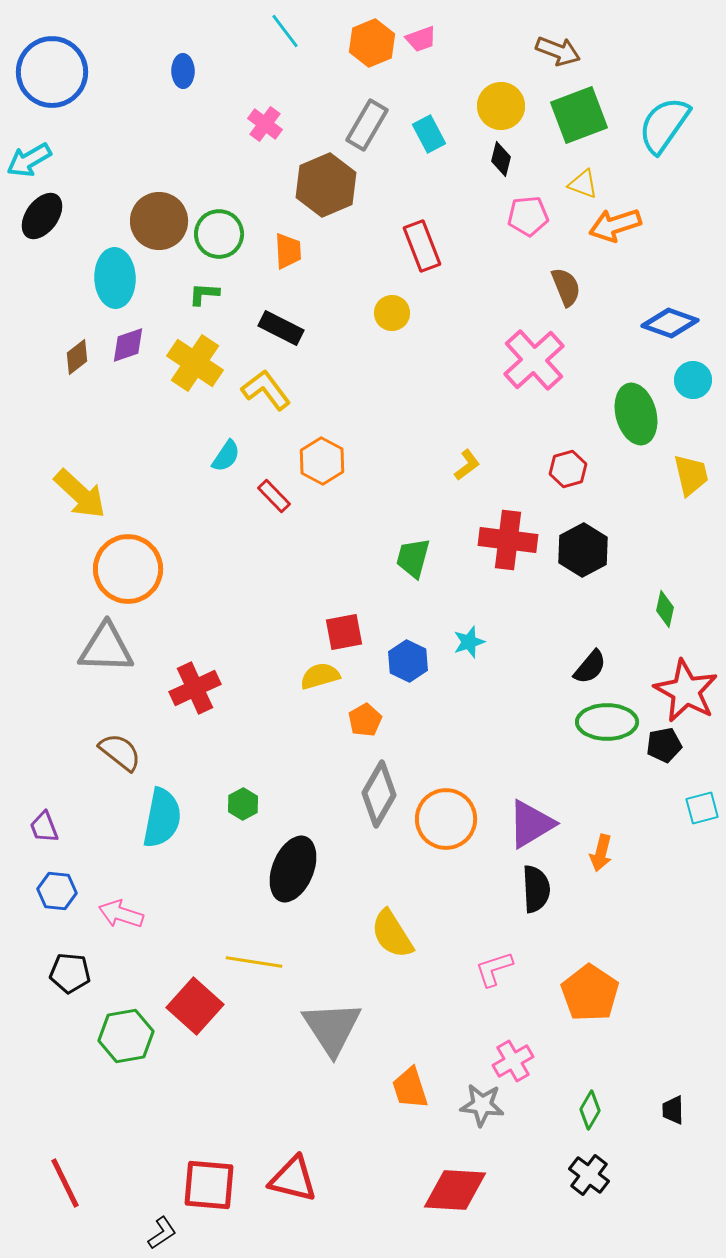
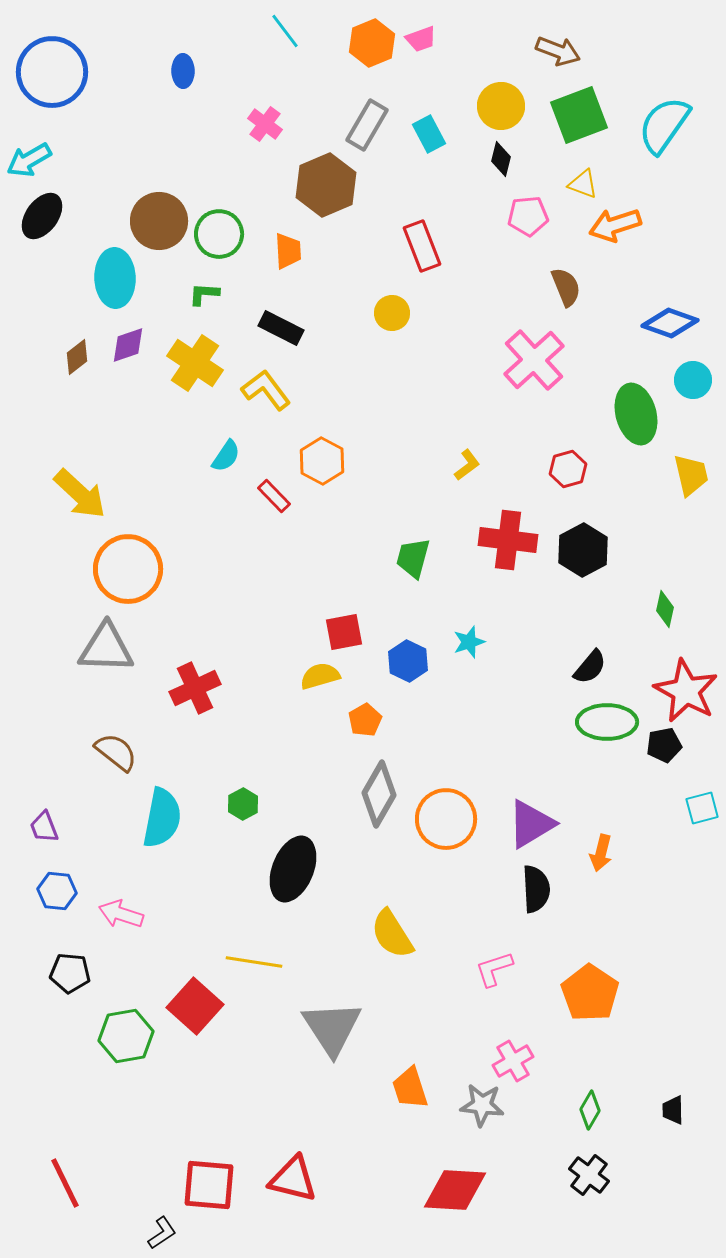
brown semicircle at (120, 752): moved 4 px left
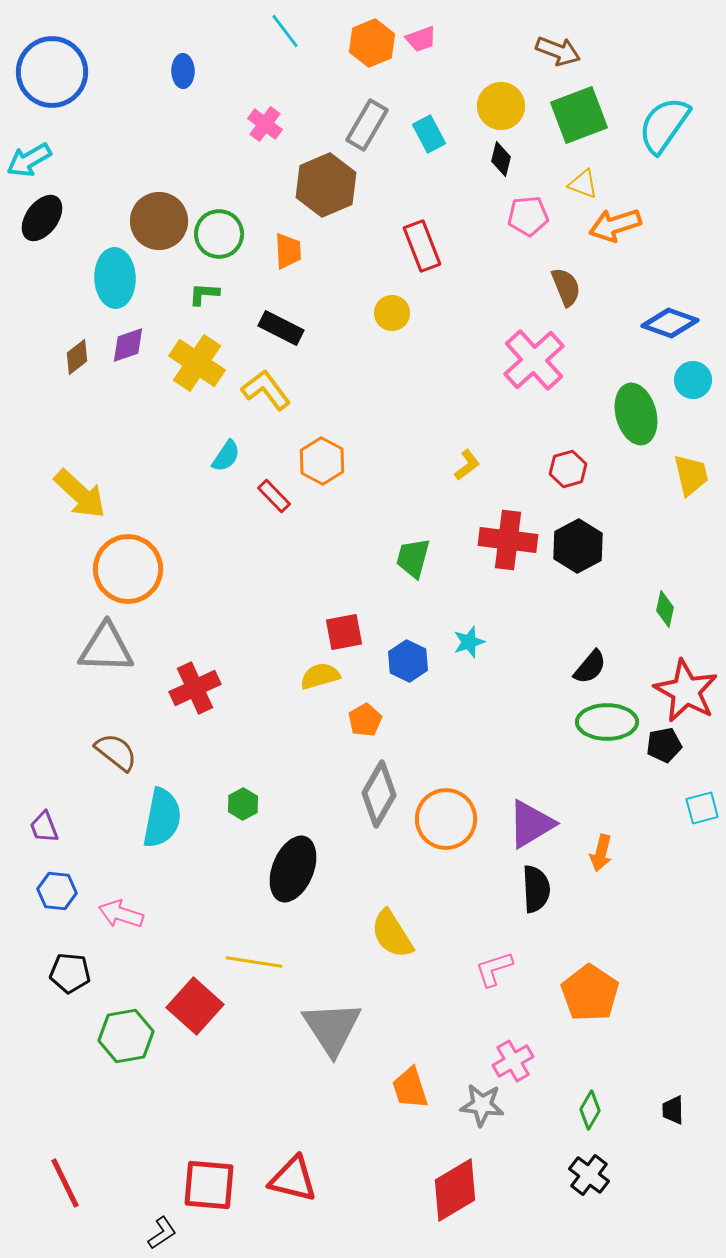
black ellipse at (42, 216): moved 2 px down
yellow cross at (195, 363): moved 2 px right
black hexagon at (583, 550): moved 5 px left, 4 px up
red diamond at (455, 1190): rotated 34 degrees counterclockwise
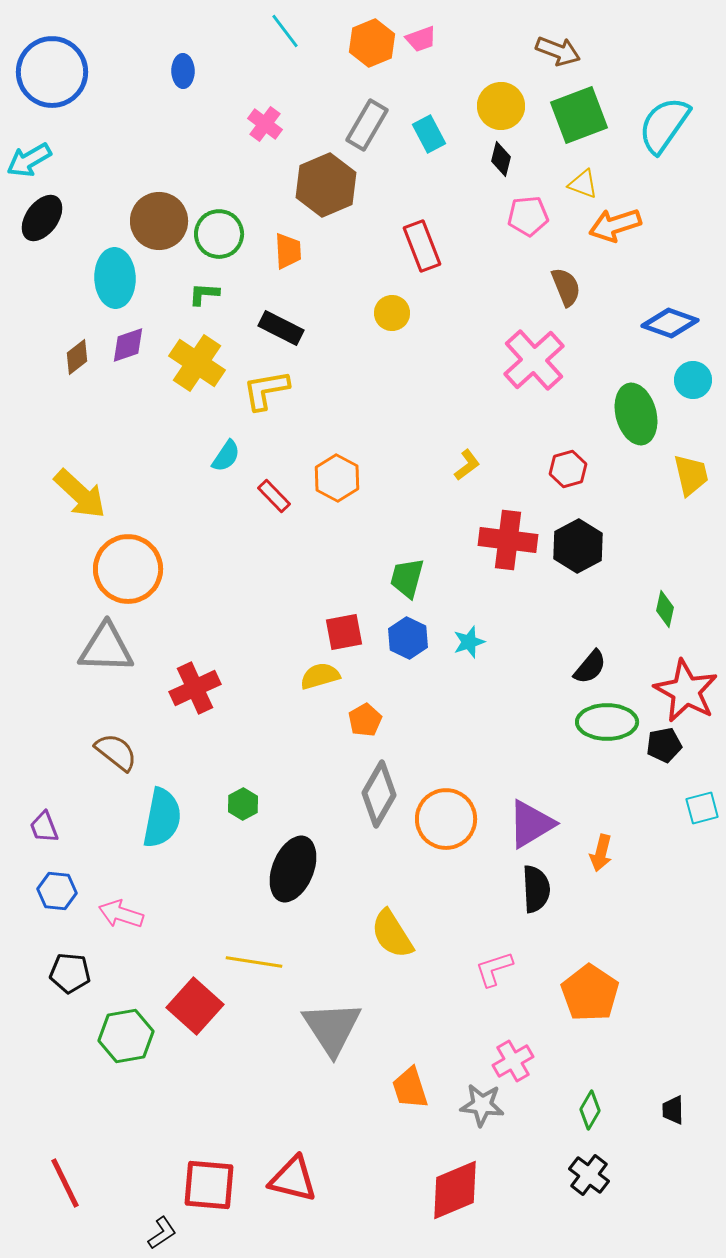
yellow L-shape at (266, 390): rotated 63 degrees counterclockwise
orange hexagon at (322, 461): moved 15 px right, 17 px down
green trapezoid at (413, 558): moved 6 px left, 20 px down
blue hexagon at (408, 661): moved 23 px up
red diamond at (455, 1190): rotated 8 degrees clockwise
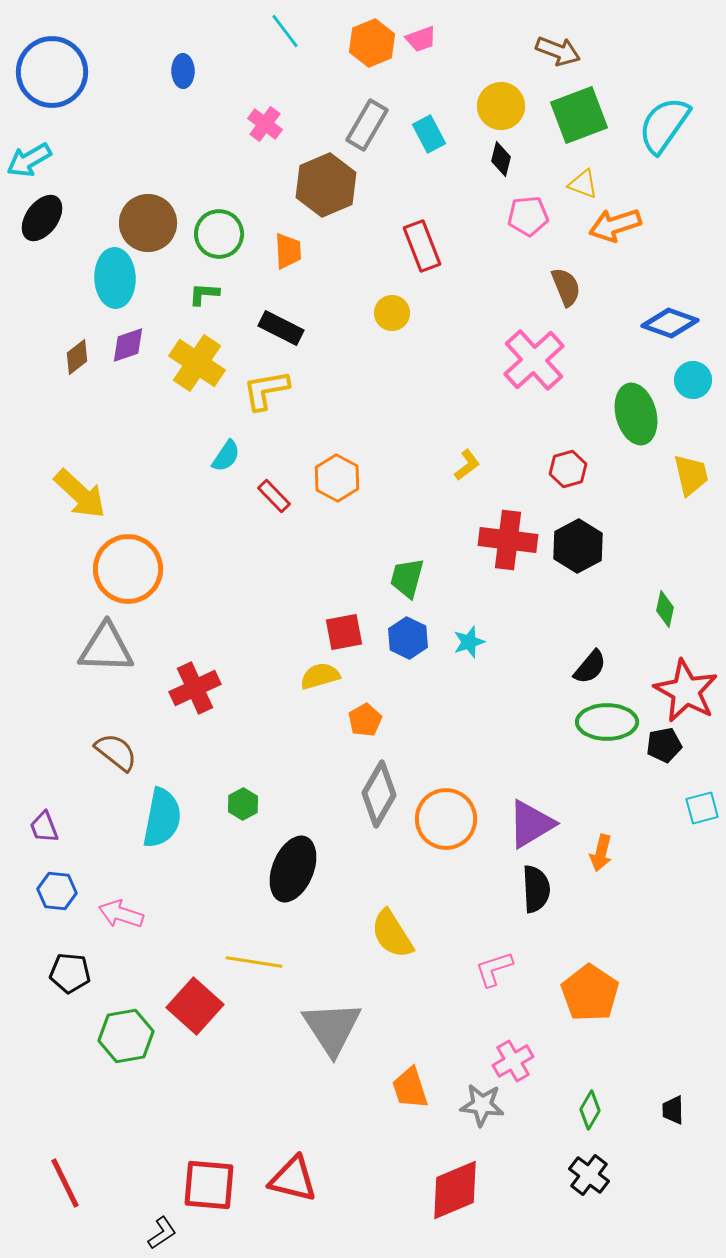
brown circle at (159, 221): moved 11 px left, 2 px down
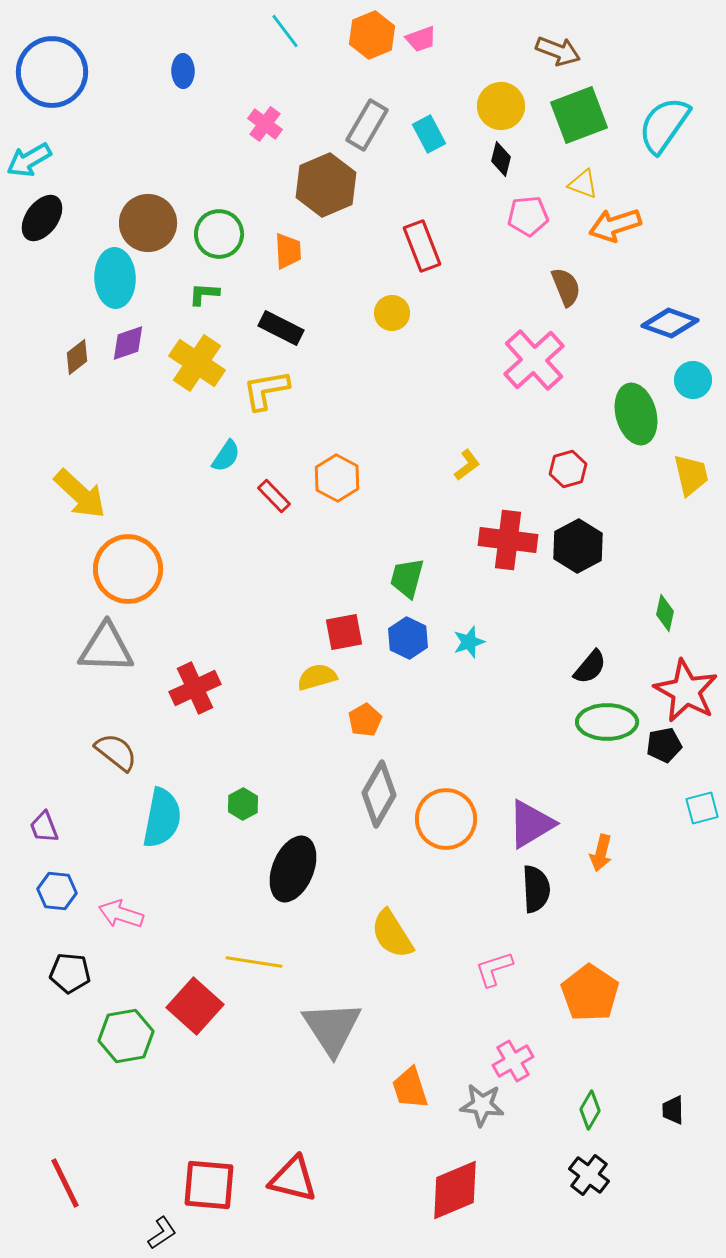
orange hexagon at (372, 43): moved 8 px up
purple diamond at (128, 345): moved 2 px up
green diamond at (665, 609): moved 4 px down
yellow semicircle at (320, 676): moved 3 px left, 1 px down
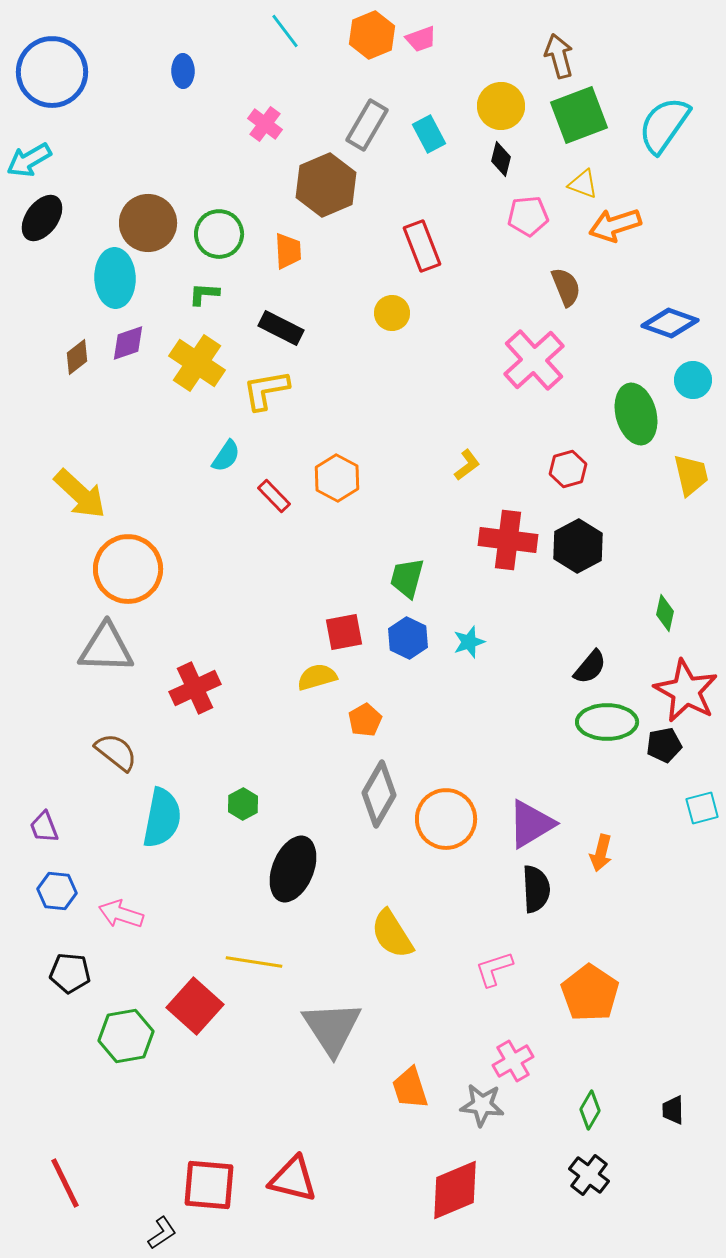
brown arrow at (558, 51): moved 1 px right, 5 px down; rotated 126 degrees counterclockwise
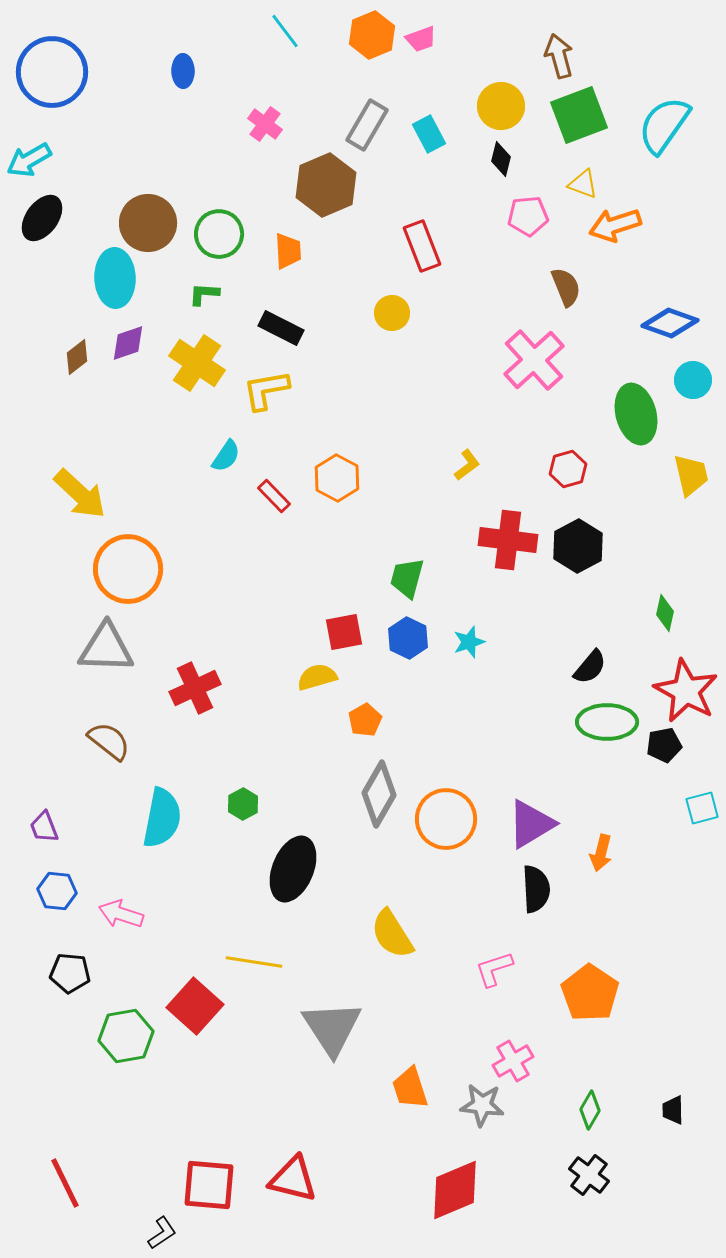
brown semicircle at (116, 752): moved 7 px left, 11 px up
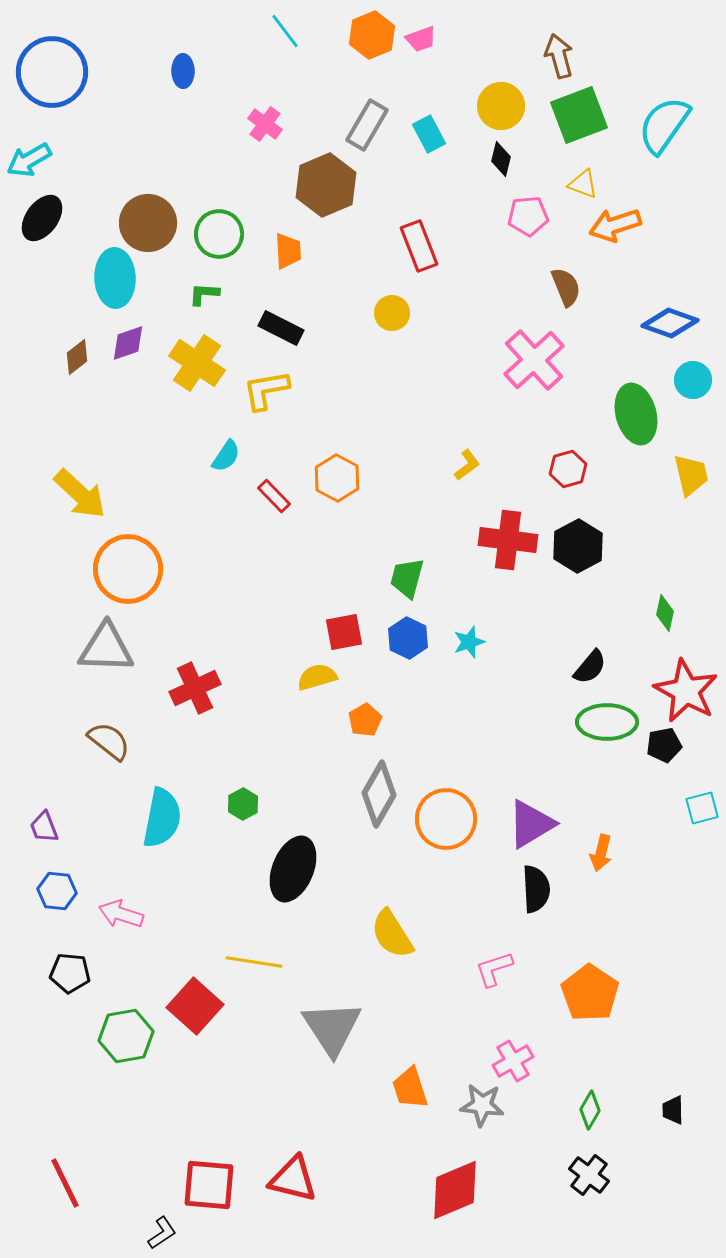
red rectangle at (422, 246): moved 3 px left
